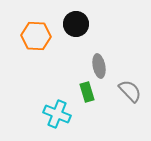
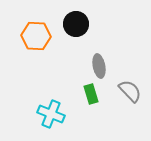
green rectangle: moved 4 px right, 2 px down
cyan cross: moved 6 px left
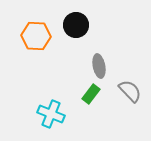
black circle: moved 1 px down
green rectangle: rotated 54 degrees clockwise
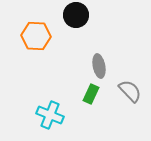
black circle: moved 10 px up
green rectangle: rotated 12 degrees counterclockwise
cyan cross: moved 1 px left, 1 px down
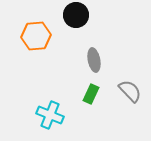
orange hexagon: rotated 8 degrees counterclockwise
gray ellipse: moved 5 px left, 6 px up
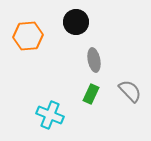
black circle: moved 7 px down
orange hexagon: moved 8 px left
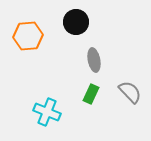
gray semicircle: moved 1 px down
cyan cross: moved 3 px left, 3 px up
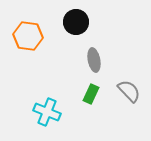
orange hexagon: rotated 12 degrees clockwise
gray semicircle: moved 1 px left, 1 px up
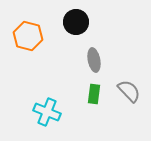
orange hexagon: rotated 8 degrees clockwise
green rectangle: moved 3 px right; rotated 18 degrees counterclockwise
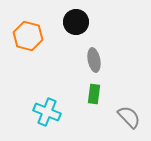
gray semicircle: moved 26 px down
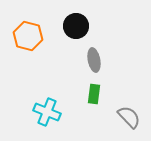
black circle: moved 4 px down
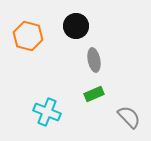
green rectangle: rotated 60 degrees clockwise
